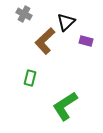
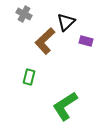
green rectangle: moved 1 px left, 1 px up
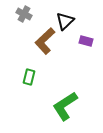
black triangle: moved 1 px left, 1 px up
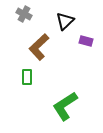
brown L-shape: moved 6 px left, 6 px down
green rectangle: moved 2 px left; rotated 14 degrees counterclockwise
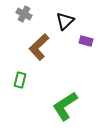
green rectangle: moved 7 px left, 3 px down; rotated 14 degrees clockwise
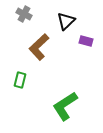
black triangle: moved 1 px right
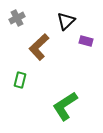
gray cross: moved 7 px left, 4 px down; rotated 35 degrees clockwise
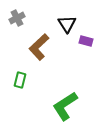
black triangle: moved 1 px right, 3 px down; rotated 18 degrees counterclockwise
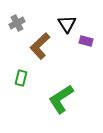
gray cross: moved 5 px down
brown L-shape: moved 1 px right, 1 px up
green rectangle: moved 1 px right, 2 px up
green L-shape: moved 4 px left, 7 px up
